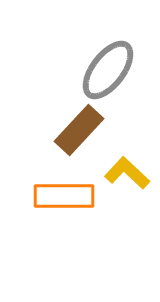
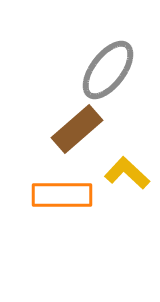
brown rectangle: moved 2 px left, 1 px up; rotated 6 degrees clockwise
orange rectangle: moved 2 px left, 1 px up
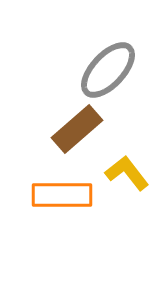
gray ellipse: rotated 6 degrees clockwise
yellow L-shape: rotated 9 degrees clockwise
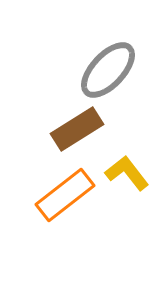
brown rectangle: rotated 9 degrees clockwise
orange rectangle: moved 3 px right; rotated 38 degrees counterclockwise
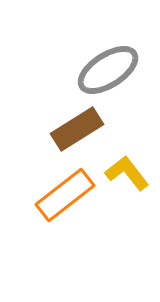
gray ellipse: rotated 14 degrees clockwise
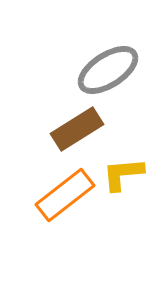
yellow L-shape: moved 4 px left, 1 px down; rotated 57 degrees counterclockwise
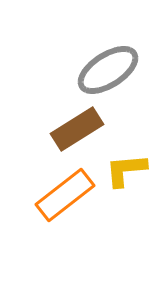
yellow L-shape: moved 3 px right, 4 px up
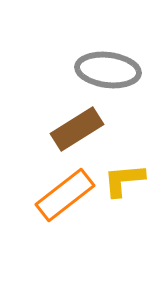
gray ellipse: rotated 40 degrees clockwise
yellow L-shape: moved 2 px left, 10 px down
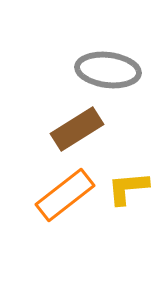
yellow L-shape: moved 4 px right, 8 px down
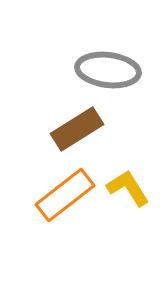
yellow L-shape: rotated 63 degrees clockwise
